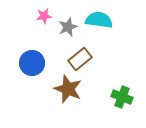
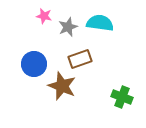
pink star: rotated 21 degrees clockwise
cyan semicircle: moved 1 px right, 3 px down
brown rectangle: rotated 20 degrees clockwise
blue circle: moved 2 px right, 1 px down
brown star: moved 6 px left, 3 px up
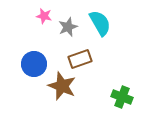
cyan semicircle: rotated 52 degrees clockwise
